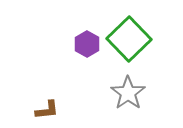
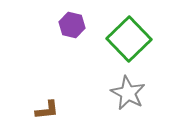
purple hexagon: moved 15 px left, 19 px up; rotated 15 degrees counterclockwise
gray star: rotated 8 degrees counterclockwise
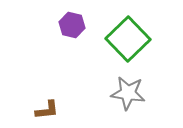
green square: moved 1 px left
gray star: rotated 20 degrees counterclockwise
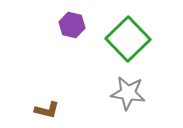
brown L-shape: rotated 20 degrees clockwise
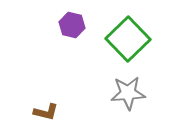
gray star: rotated 12 degrees counterclockwise
brown L-shape: moved 1 px left, 2 px down
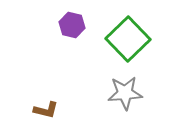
gray star: moved 3 px left
brown L-shape: moved 2 px up
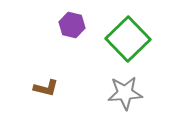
brown L-shape: moved 22 px up
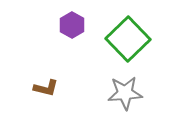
purple hexagon: rotated 15 degrees clockwise
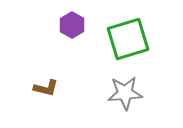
green square: rotated 27 degrees clockwise
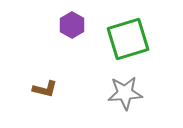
brown L-shape: moved 1 px left, 1 px down
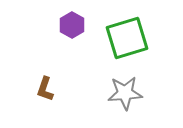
green square: moved 1 px left, 1 px up
brown L-shape: rotated 95 degrees clockwise
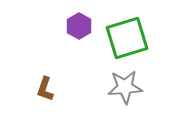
purple hexagon: moved 7 px right, 1 px down
gray star: moved 6 px up
